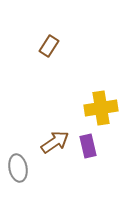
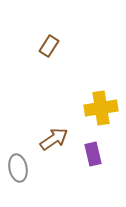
brown arrow: moved 1 px left, 3 px up
purple rectangle: moved 5 px right, 8 px down
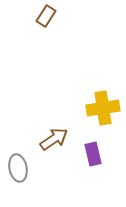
brown rectangle: moved 3 px left, 30 px up
yellow cross: moved 2 px right
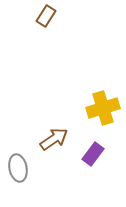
yellow cross: rotated 8 degrees counterclockwise
purple rectangle: rotated 50 degrees clockwise
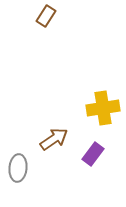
yellow cross: rotated 8 degrees clockwise
gray ellipse: rotated 16 degrees clockwise
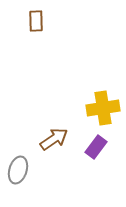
brown rectangle: moved 10 px left, 5 px down; rotated 35 degrees counterclockwise
purple rectangle: moved 3 px right, 7 px up
gray ellipse: moved 2 px down; rotated 12 degrees clockwise
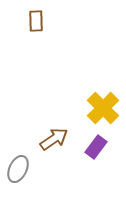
yellow cross: rotated 36 degrees counterclockwise
gray ellipse: moved 1 px up; rotated 8 degrees clockwise
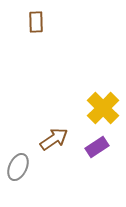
brown rectangle: moved 1 px down
purple rectangle: moved 1 px right; rotated 20 degrees clockwise
gray ellipse: moved 2 px up
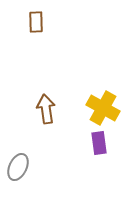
yellow cross: rotated 16 degrees counterclockwise
brown arrow: moved 8 px left, 30 px up; rotated 64 degrees counterclockwise
purple rectangle: moved 2 px right, 4 px up; rotated 65 degrees counterclockwise
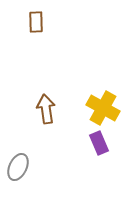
purple rectangle: rotated 15 degrees counterclockwise
